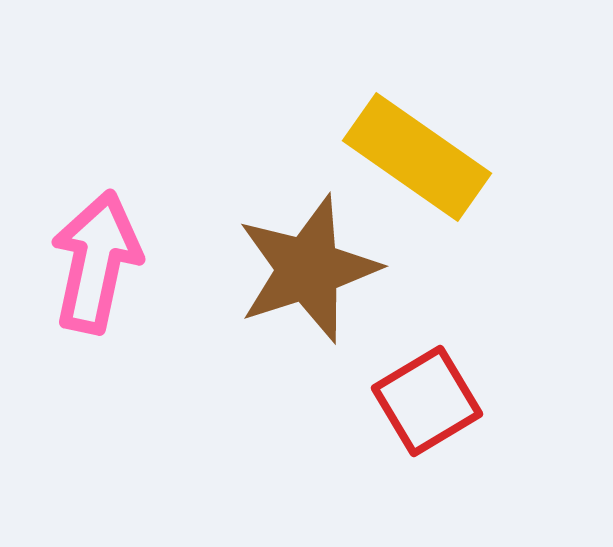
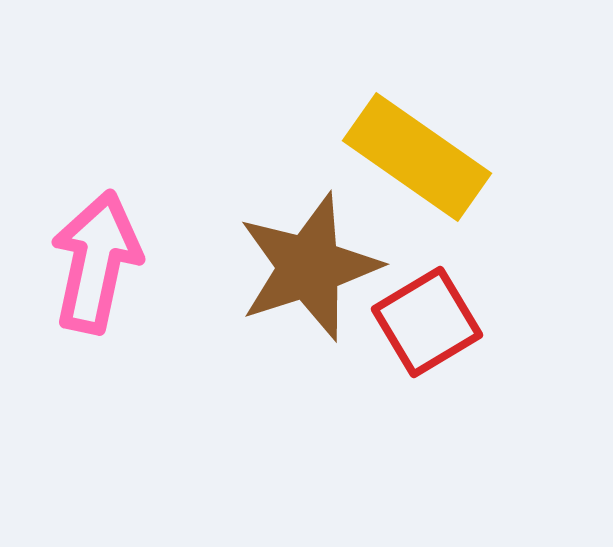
brown star: moved 1 px right, 2 px up
red square: moved 79 px up
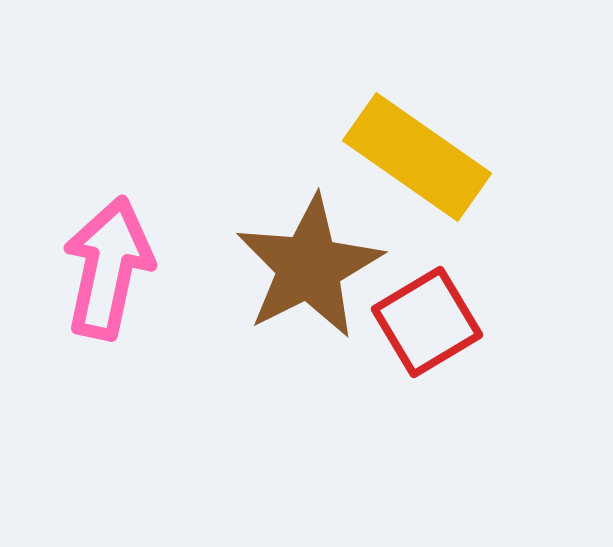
pink arrow: moved 12 px right, 6 px down
brown star: rotated 9 degrees counterclockwise
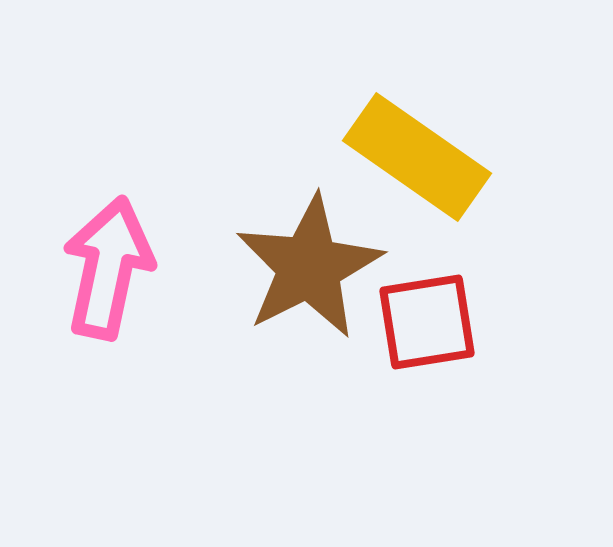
red square: rotated 22 degrees clockwise
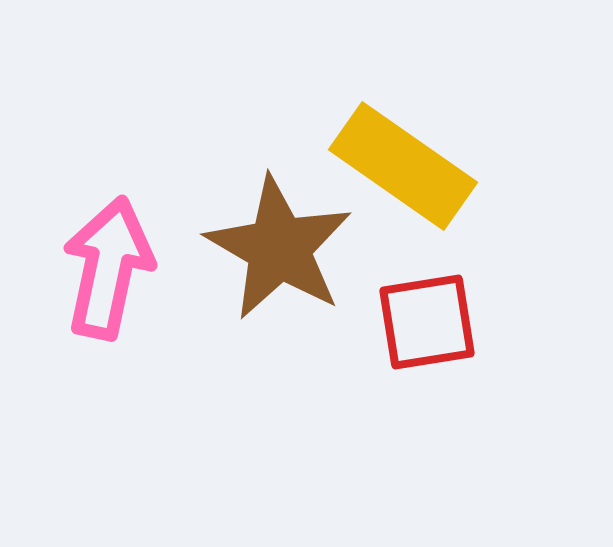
yellow rectangle: moved 14 px left, 9 px down
brown star: moved 30 px left, 19 px up; rotated 15 degrees counterclockwise
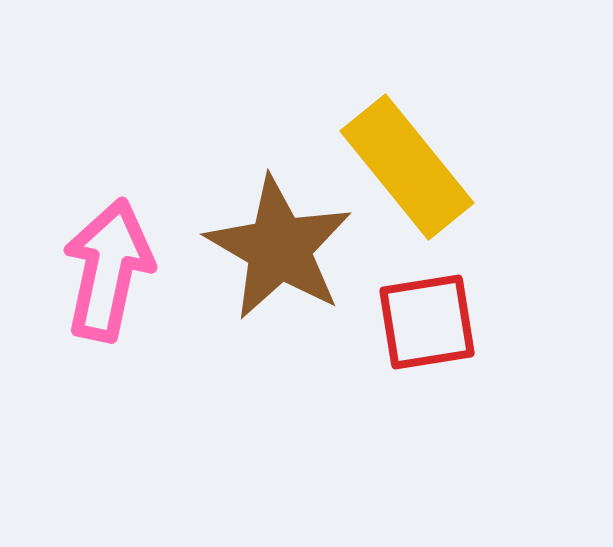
yellow rectangle: moved 4 px right, 1 px down; rotated 16 degrees clockwise
pink arrow: moved 2 px down
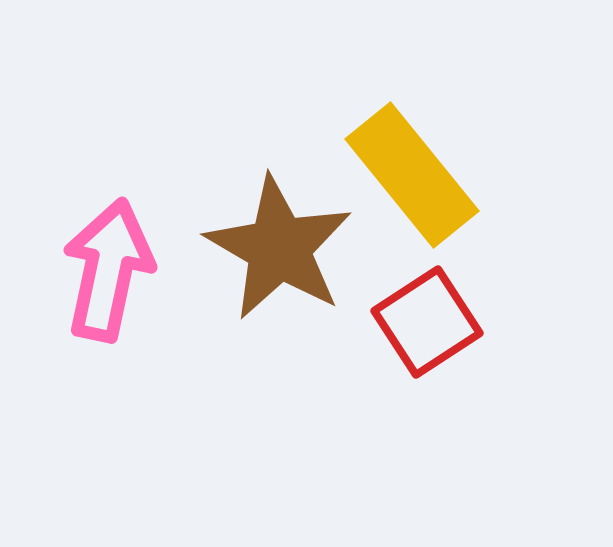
yellow rectangle: moved 5 px right, 8 px down
red square: rotated 24 degrees counterclockwise
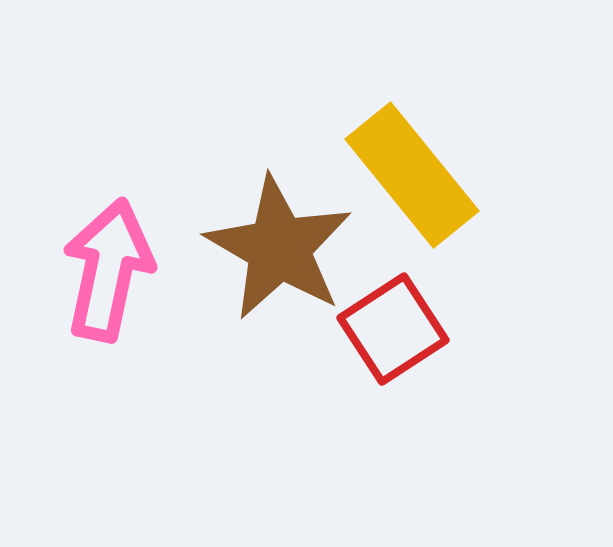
red square: moved 34 px left, 7 px down
